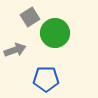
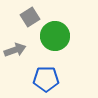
green circle: moved 3 px down
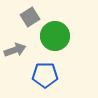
blue pentagon: moved 1 px left, 4 px up
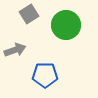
gray square: moved 1 px left, 3 px up
green circle: moved 11 px right, 11 px up
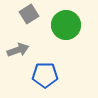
gray arrow: moved 3 px right
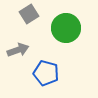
green circle: moved 3 px down
blue pentagon: moved 1 px right, 2 px up; rotated 15 degrees clockwise
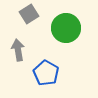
gray arrow: rotated 80 degrees counterclockwise
blue pentagon: rotated 15 degrees clockwise
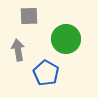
gray square: moved 2 px down; rotated 30 degrees clockwise
green circle: moved 11 px down
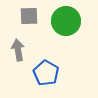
green circle: moved 18 px up
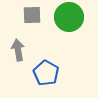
gray square: moved 3 px right, 1 px up
green circle: moved 3 px right, 4 px up
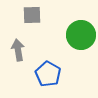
green circle: moved 12 px right, 18 px down
blue pentagon: moved 2 px right, 1 px down
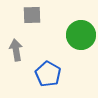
gray arrow: moved 2 px left
